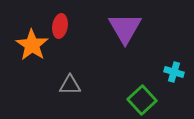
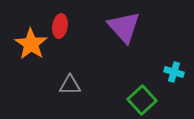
purple triangle: moved 1 px left, 1 px up; rotated 12 degrees counterclockwise
orange star: moved 1 px left, 1 px up
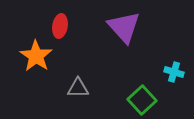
orange star: moved 5 px right, 12 px down
gray triangle: moved 8 px right, 3 px down
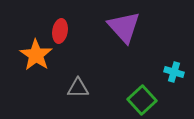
red ellipse: moved 5 px down
orange star: moved 1 px up
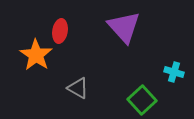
gray triangle: rotated 30 degrees clockwise
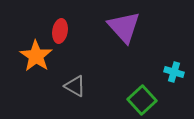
orange star: moved 1 px down
gray triangle: moved 3 px left, 2 px up
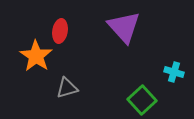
gray triangle: moved 8 px left, 2 px down; rotated 45 degrees counterclockwise
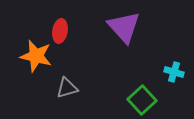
orange star: rotated 20 degrees counterclockwise
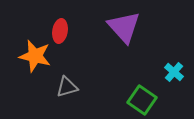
orange star: moved 1 px left
cyan cross: rotated 24 degrees clockwise
gray triangle: moved 1 px up
green square: rotated 12 degrees counterclockwise
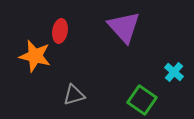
gray triangle: moved 7 px right, 8 px down
